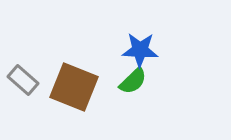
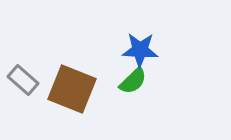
brown square: moved 2 px left, 2 px down
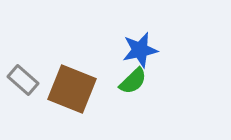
blue star: rotated 15 degrees counterclockwise
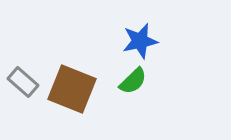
blue star: moved 9 px up
gray rectangle: moved 2 px down
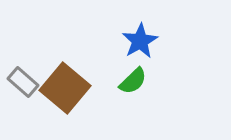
blue star: rotated 18 degrees counterclockwise
brown square: moved 7 px left, 1 px up; rotated 18 degrees clockwise
